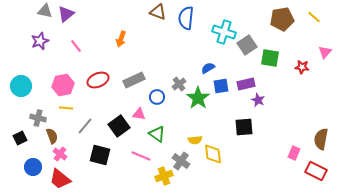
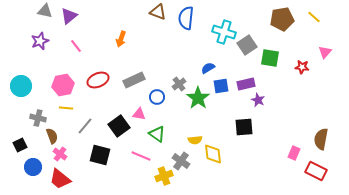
purple triangle at (66, 14): moved 3 px right, 2 px down
black square at (20, 138): moved 7 px down
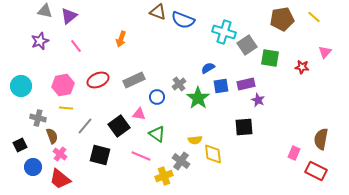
blue semicircle at (186, 18): moved 3 px left, 2 px down; rotated 75 degrees counterclockwise
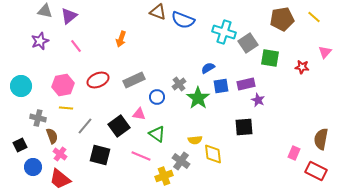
gray square at (247, 45): moved 1 px right, 2 px up
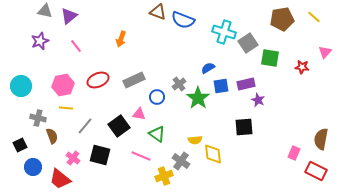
pink cross at (60, 154): moved 13 px right, 4 px down
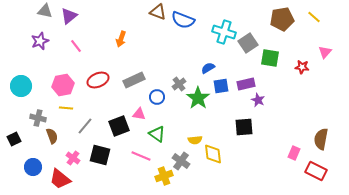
black square at (119, 126): rotated 15 degrees clockwise
black square at (20, 145): moved 6 px left, 6 px up
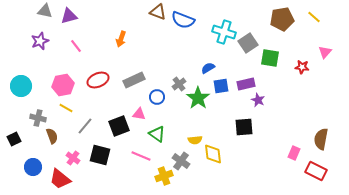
purple triangle at (69, 16): rotated 24 degrees clockwise
yellow line at (66, 108): rotated 24 degrees clockwise
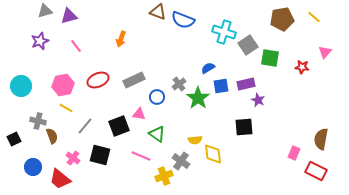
gray triangle at (45, 11): rotated 28 degrees counterclockwise
gray square at (248, 43): moved 2 px down
gray cross at (38, 118): moved 3 px down
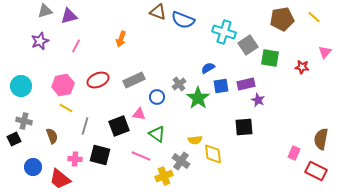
pink line at (76, 46): rotated 64 degrees clockwise
gray cross at (38, 121): moved 14 px left
gray line at (85, 126): rotated 24 degrees counterclockwise
pink cross at (73, 158): moved 2 px right, 1 px down; rotated 32 degrees counterclockwise
